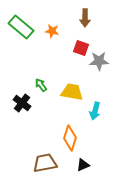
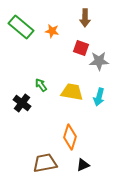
cyan arrow: moved 4 px right, 14 px up
orange diamond: moved 1 px up
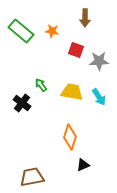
green rectangle: moved 4 px down
red square: moved 5 px left, 2 px down
cyan arrow: rotated 48 degrees counterclockwise
brown trapezoid: moved 13 px left, 14 px down
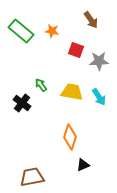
brown arrow: moved 6 px right, 2 px down; rotated 36 degrees counterclockwise
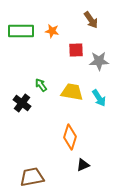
green rectangle: rotated 40 degrees counterclockwise
red square: rotated 21 degrees counterclockwise
cyan arrow: moved 1 px down
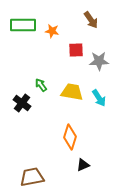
green rectangle: moved 2 px right, 6 px up
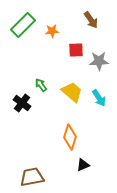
green rectangle: rotated 45 degrees counterclockwise
orange star: rotated 16 degrees counterclockwise
yellow trapezoid: rotated 30 degrees clockwise
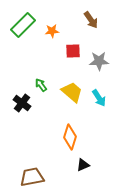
red square: moved 3 px left, 1 px down
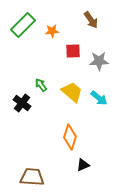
cyan arrow: rotated 18 degrees counterclockwise
brown trapezoid: rotated 15 degrees clockwise
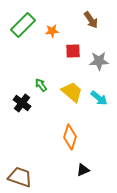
black triangle: moved 5 px down
brown trapezoid: moved 12 px left; rotated 15 degrees clockwise
